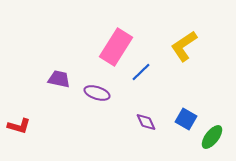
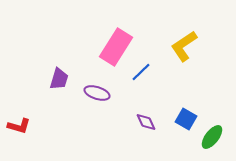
purple trapezoid: rotated 95 degrees clockwise
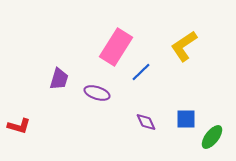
blue square: rotated 30 degrees counterclockwise
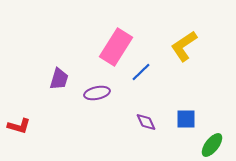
purple ellipse: rotated 30 degrees counterclockwise
green ellipse: moved 8 px down
